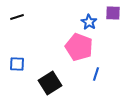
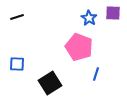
blue star: moved 4 px up
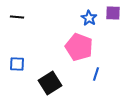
black line: rotated 24 degrees clockwise
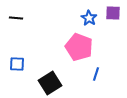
black line: moved 1 px left, 1 px down
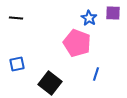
pink pentagon: moved 2 px left, 4 px up
blue square: rotated 14 degrees counterclockwise
black square: rotated 20 degrees counterclockwise
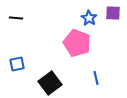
blue line: moved 4 px down; rotated 32 degrees counterclockwise
black square: rotated 15 degrees clockwise
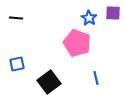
black square: moved 1 px left, 1 px up
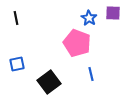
black line: rotated 72 degrees clockwise
blue line: moved 5 px left, 4 px up
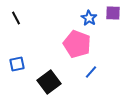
black line: rotated 16 degrees counterclockwise
pink pentagon: moved 1 px down
blue line: moved 2 px up; rotated 56 degrees clockwise
